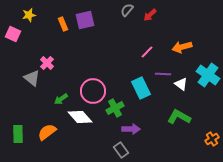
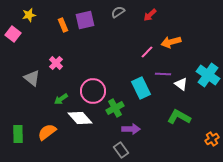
gray semicircle: moved 9 px left, 2 px down; rotated 16 degrees clockwise
orange rectangle: moved 1 px down
pink square: rotated 14 degrees clockwise
orange arrow: moved 11 px left, 5 px up
pink cross: moved 9 px right
white diamond: moved 1 px down
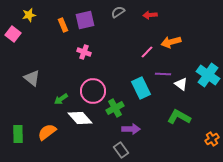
red arrow: rotated 40 degrees clockwise
pink cross: moved 28 px right, 11 px up; rotated 24 degrees counterclockwise
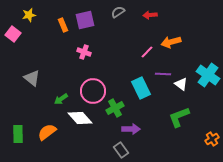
green L-shape: rotated 50 degrees counterclockwise
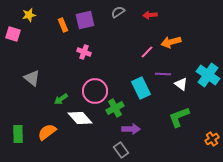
pink square: rotated 21 degrees counterclockwise
pink circle: moved 2 px right
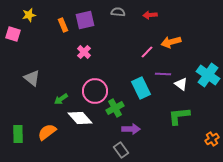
gray semicircle: rotated 40 degrees clockwise
pink cross: rotated 24 degrees clockwise
green L-shape: moved 1 px up; rotated 15 degrees clockwise
